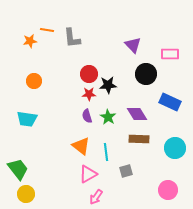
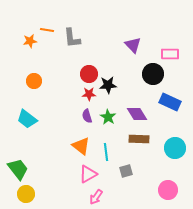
black circle: moved 7 px right
cyan trapezoid: rotated 30 degrees clockwise
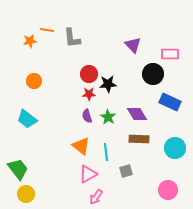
black star: moved 1 px up
